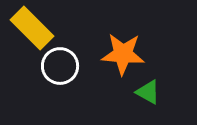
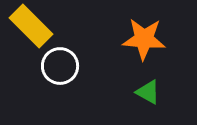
yellow rectangle: moved 1 px left, 2 px up
orange star: moved 21 px right, 15 px up
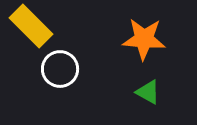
white circle: moved 3 px down
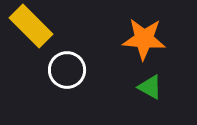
white circle: moved 7 px right, 1 px down
green triangle: moved 2 px right, 5 px up
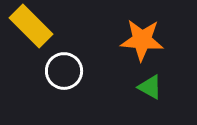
orange star: moved 2 px left, 1 px down
white circle: moved 3 px left, 1 px down
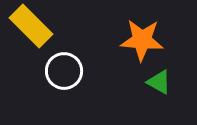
green triangle: moved 9 px right, 5 px up
